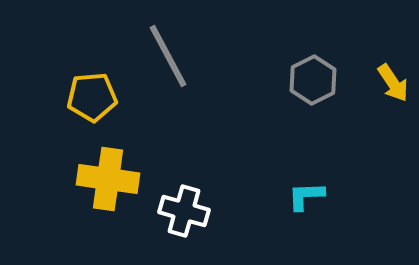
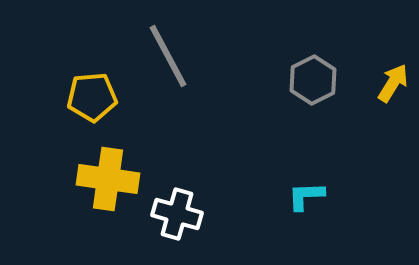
yellow arrow: rotated 114 degrees counterclockwise
white cross: moved 7 px left, 3 px down
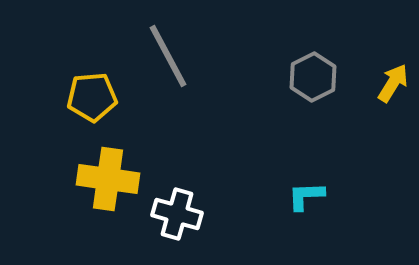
gray hexagon: moved 3 px up
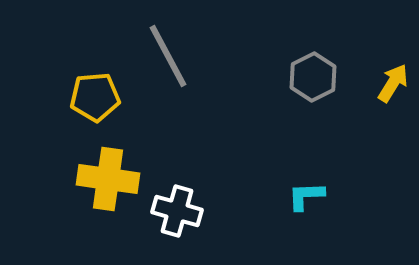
yellow pentagon: moved 3 px right
white cross: moved 3 px up
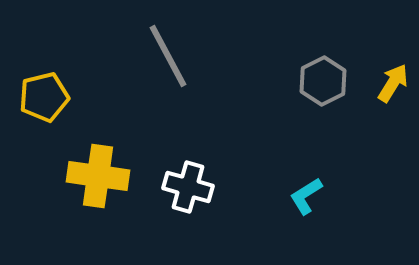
gray hexagon: moved 10 px right, 4 px down
yellow pentagon: moved 51 px left; rotated 9 degrees counterclockwise
yellow cross: moved 10 px left, 3 px up
cyan L-shape: rotated 30 degrees counterclockwise
white cross: moved 11 px right, 24 px up
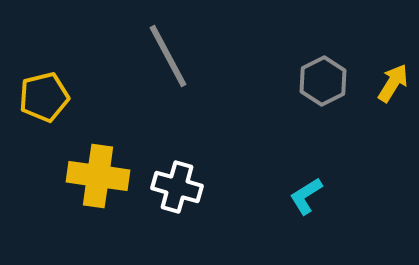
white cross: moved 11 px left
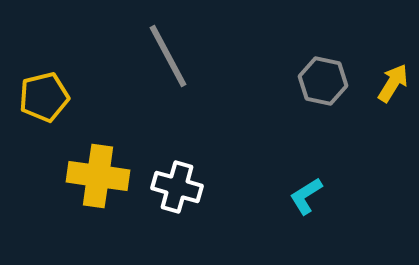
gray hexagon: rotated 21 degrees counterclockwise
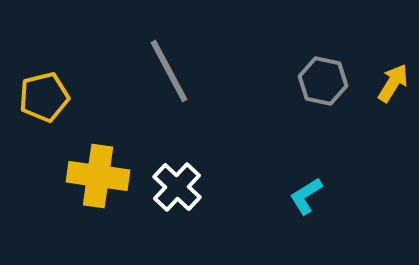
gray line: moved 1 px right, 15 px down
white cross: rotated 27 degrees clockwise
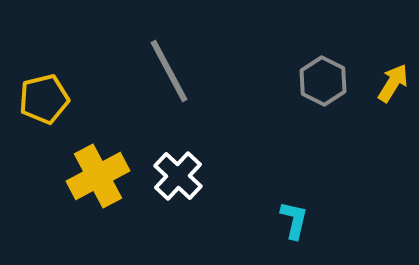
gray hexagon: rotated 15 degrees clockwise
yellow pentagon: moved 2 px down
yellow cross: rotated 36 degrees counterclockwise
white cross: moved 1 px right, 11 px up
cyan L-shape: moved 12 px left, 24 px down; rotated 135 degrees clockwise
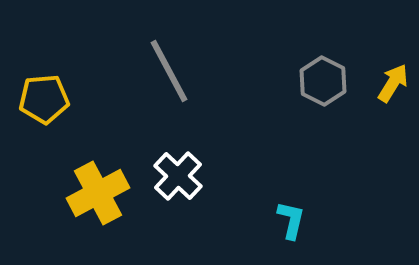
yellow pentagon: rotated 9 degrees clockwise
yellow cross: moved 17 px down
cyan L-shape: moved 3 px left
